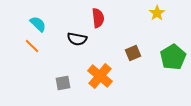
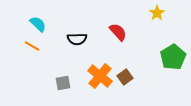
red semicircle: moved 20 px right, 14 px down; rotated 36 degrees counterclockwise
black semicircle: rotated 12 degrees counterclockwise
orange line: rotated 14 degrees counterclockwise
brown square: moved 8 px left, 24 px down; rotated 14 degrees counterclockwise
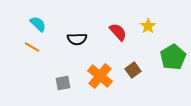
yellow star: moved 9 px left, 13 px down
orange line: moved 1 px down
brown square: moved 8 px right, 7 px up
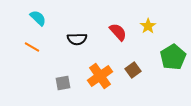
cyan semicircle: moved 6 px up
orange cross: rotated 15 degrees clockwise
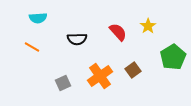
cyan semicircle: rotated 132 degrees clockwise
gray square: rotated 14 degrees counterclockwise
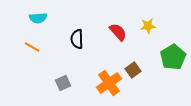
yellow star: rotated 28 degrees clockwise
black semicircle: rotated 90 degrees clockwise
orange cross: moved 9 px right, 7 px down
